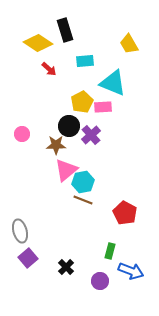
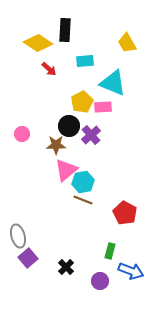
black rectangle: rotated 20 degrees clockwise
yellow trapezoid: moved 2 px left, 1 px up
gray ellipse: moved 2 px left, 5 px down
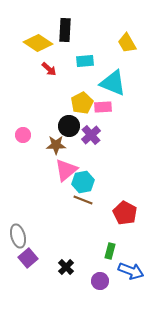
yellow pentagon: moved 1 px down
pink circle: moved 1 px right, 1 px down
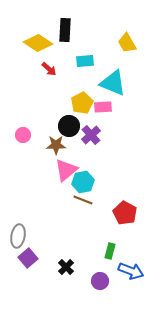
gray ellipse: rotated 25 degrees clockwise
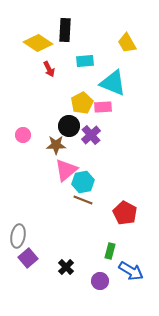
red arrow: rotated 21 degrees clockwise
blue arrow: rotated 10 degrees clockwise
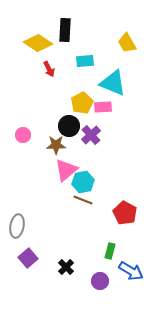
gray ellipse: moved 1 px left, 10 px up
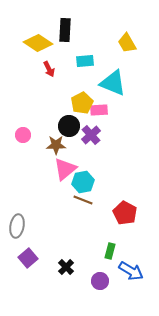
pink rectangle: moved 4 px left, 3 px down
pink triangle: moved 1 px left, 1 px up
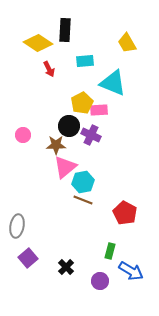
purple cross: rotated 24 degrees counterclockwise
pink triangle: moved 2 px up
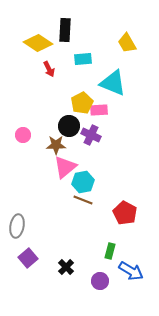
cyan rectangle: moved 2 px left, 2 px up
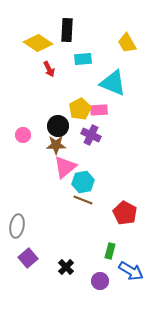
black rectangle: moved 2 px right
yellow pentagon: moved 2 px left, 6 px down
black circle: moved 11 px left
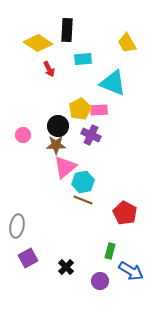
purple square: rotated 12 degrees clockwise
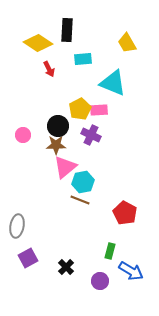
brown line: moved 3 px left
